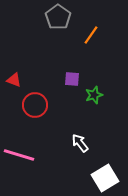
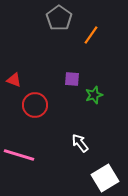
gray pentagon: moved 1 px right, 1 px down
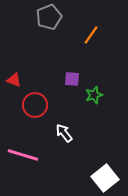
gray pentagon: moved 10 px left, 1 px up; rotated 15 degrees clockwise
white arrow: moved 16 px left, 10 px up
pink line: moved 4 px right
white square: rotated 8 degrees counterclockwise
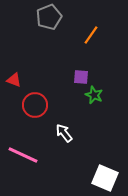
purple square: moved 9 px right, 2 px up
green star: rotated 30 degrees counterclockwise
pink line: rotated 8 degrees clockwise
white square: rotated 28 degrees counterclockwise
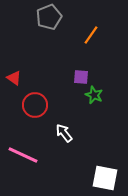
red triangle: moved 2 px up; rotated 14 degrees clockwise
white square: rotated 12 degrees counterclockwise
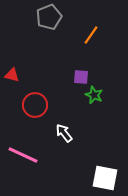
red triangle: moved 2 px left, 3 px up; rotated 21 degrees counterclockwise
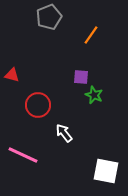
red circle: moved 3 px right
white square: moved 1 px right, 7 px up
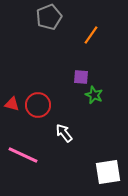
red triangle: moved 29 px down
white square: moved 2 px right, 1 px down; rotated 20 degrees counterclockwise
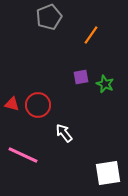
purple square: rotated 14 degrees counterclockwise
green star: moved 11 px right, 11 px up
white square: moved 1 px down
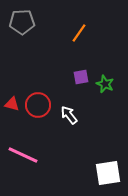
gray pentagon: moved 27 px left, 5 px down; rotated 20 degrees clockwise
orange line: moved 12 px left, 2 px up
white arrow: moved 5 px right, 18 px up
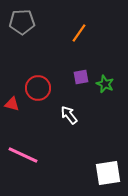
red circle: moved 17 px up
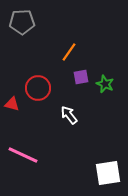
orange line: moved 10 px left, 19 px down
